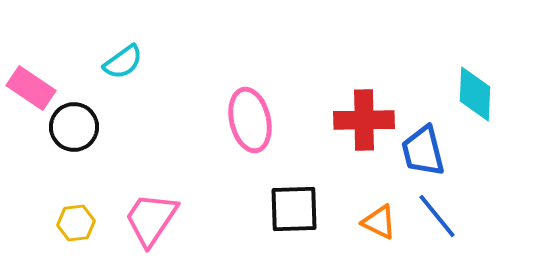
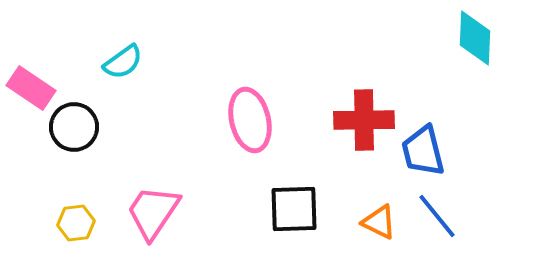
cyan diamond: moved 56 px up
pink trapezoid: moved 2 px right, 7 px up
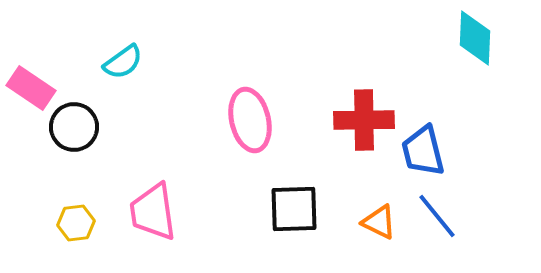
pink trapezoid: rotated 42 degrees counterclockwise
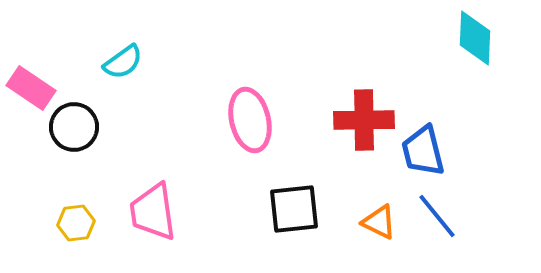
black square: rotated 4 degrees counterclockwise
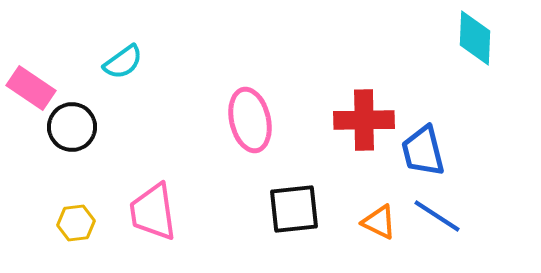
black circle: moved 2 px left
blue line: rotated 18 degrees counterclockwise
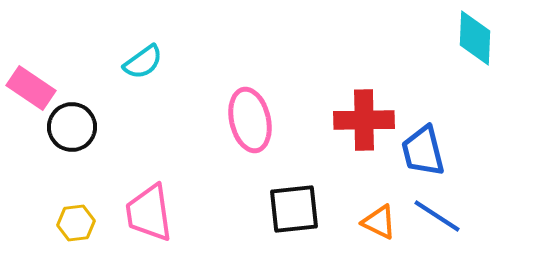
cyan semicircle: moved 20 px right
pink trapezoid: moved 4 px left, 1 px down
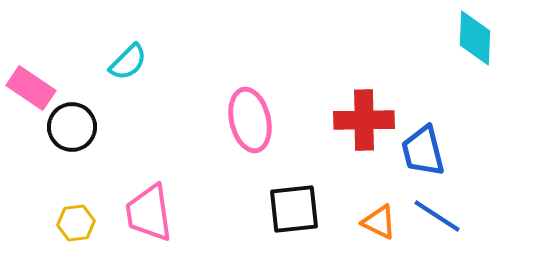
cyan semicircle: moved 15 px left; rotated 9 degrees counterclockwise
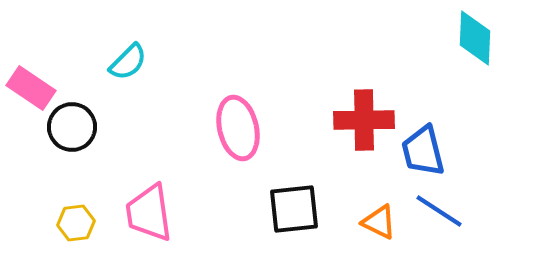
pink ellipse: moved 12 px left, 8 px down
blue line: moved 2 px right, 5 px up
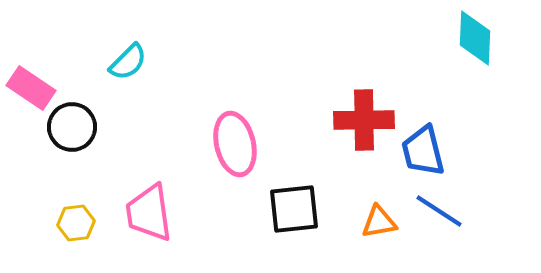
pink ellipse: moved 3 px left, 16 px down
orange triangle: rotated 36 degrees counterclockwise
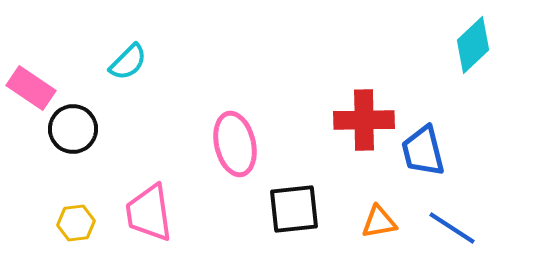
cyan diamond: moved 2 px left, 7 px down; rotated 44 degrees clockwise
black circle: moved 1 px right, 2 px down
blue line: moved 13 px right, 17 px down
